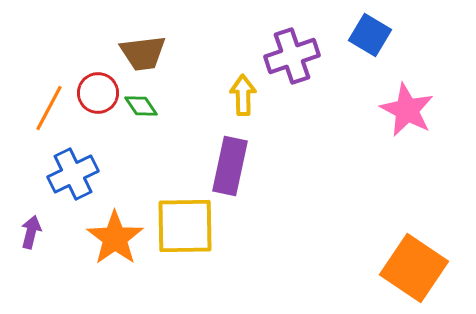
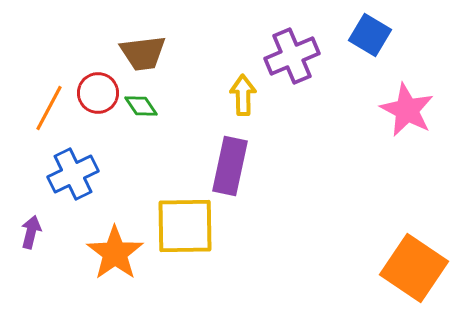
purple cross: rotated 4 degrees counterclockwise
orange star: moved 15 px down
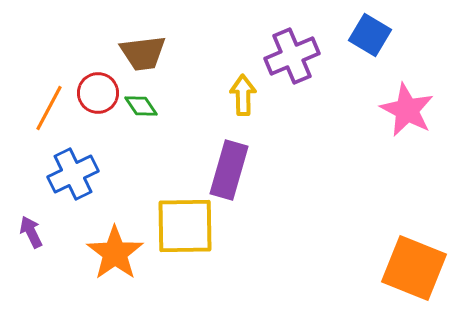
purple rectangle: moved 1 px left, 4 px down; rotated 4 degrees clockwise
purple arrow: rotated 40 degrees counterclockwise
orange square: rotated 12 degrees counterclockwise
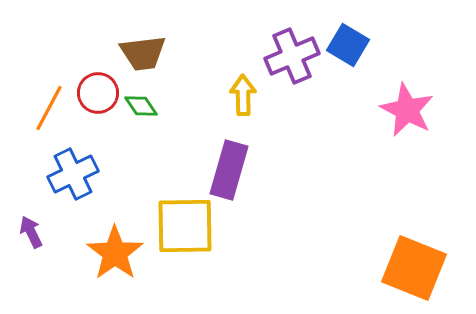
blue square: moved 22 px left, 10 px down
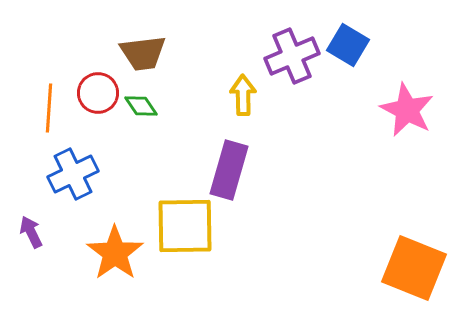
orange line: rotated 24 degrees counterclockwise
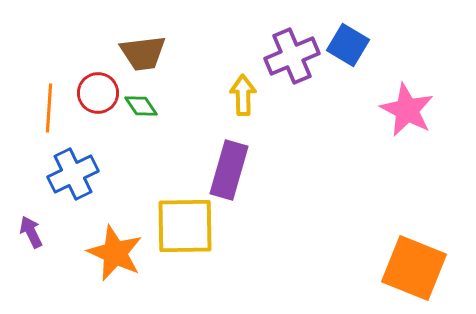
orange star: rotated 12 degrees counterclockwise
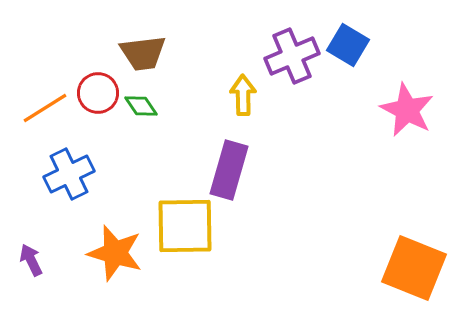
orange line: moved 4 px left; rotated 54 degrees clockwise
blue cross: moved 4 px left
purple arrow: moved 28 px down
orange star: rotated 8 degrees counterclockwise
